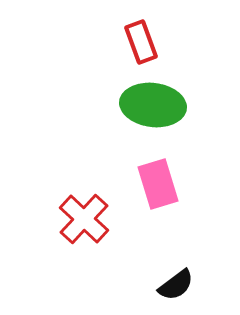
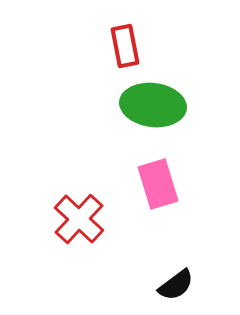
red rectangle: moved 16 px left, 4 px down; rotated 9 degrees clockwise
red cross: moved 5 px left
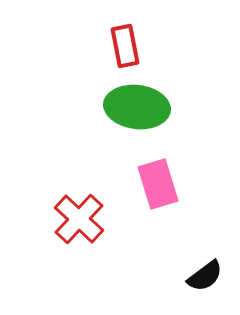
green ellipse: moved 16 px left, 2 px down
black semicircle: moved 29 px right, 9 px up
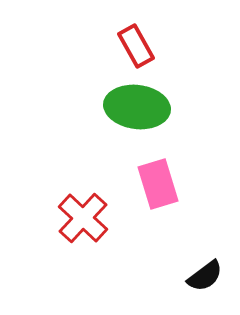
red rectangle: moved 11 px right; rotated 18 degrees counterclockwise
red cross: moved 4 px right, 1 px up
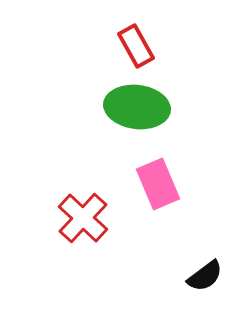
pink rectangle: rotated 6 degrees counterclockwise
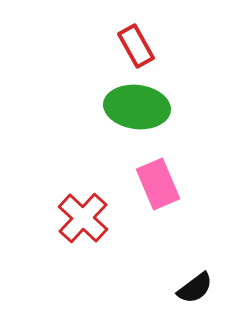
black semicircle: moved 10 px left, 12 px down
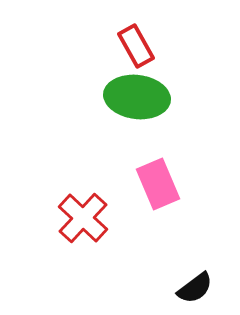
green ellipse: moved 10 px up
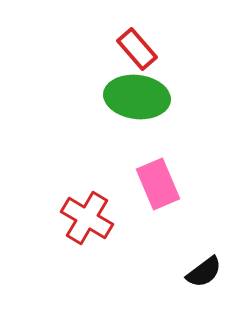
red rectangle: moved 1 px right, 3 px down; rotated 12 degrees counterclockwise
red cross: moved 4 px right; rotated 12 degrees counterclockwise
black semicircle: moved 9 px right, 16 px up
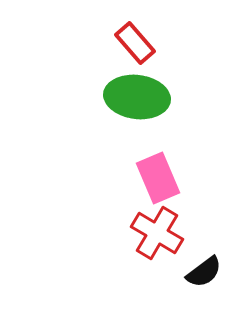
red rectangle: moved 2 px left, 6 px up
pink rectangle: moved 6 px up
red cross: moved 70 px right, 15 px down
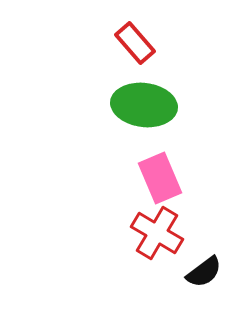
green ellipse: moved 7 px right, 8 px down
pink rectangle: moved 2 px right
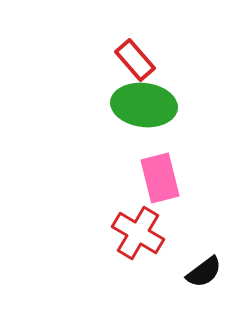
red rectangle: moved 17 px down
pink rectangle: rotated 9 degrees clockwise
red cross: moved 19 px left
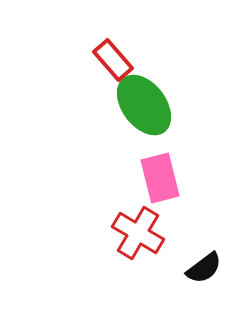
red rectangle: moved 22 px left
green ellipse: rotated 46 degrees clockwise
black semicircle: moved 4 px up
